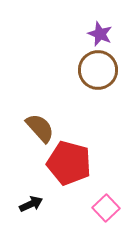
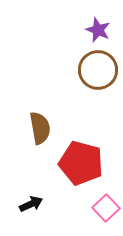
purple star: moved 2 px left, 4 px up
brown semicircle: rotated 32 degrees clockwise
red pentagon: moved 12 px right
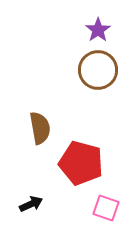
purple star: rotated 15 degrees clockwise
pink square: rotated 28 degrees counterclockwise
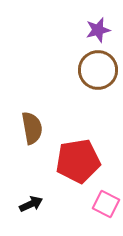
purple star: rotated 20 degrees clockwise
brown semicircle: moved 8 px left
red pentagon: moved 3 px left, 2 px up; rotated 24 degrees counterclockwise
pink square: moved 4 px up; rotated 8 degrees clockwise
